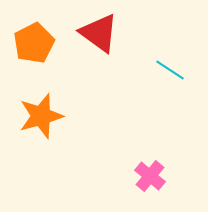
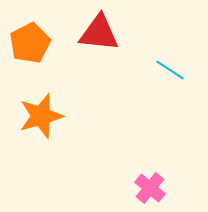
red triangle: rotated 30 degrees counterclockwise
orange pentagon: moved 4 px left
pink cross: moved 12 px down
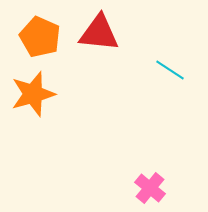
orange pentagon: moved 10 px right, 6 px up; rotated 21 degrees counterclockwise
orange star: moved 8 px left, 22 px up
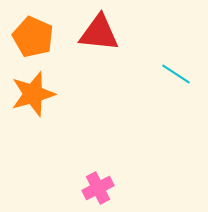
orange pentagon: moved 7 px left
cyan line: moved 6 px right, 4 px down
pink cross: moved 52 px left; rotated 24 degrees clockwise
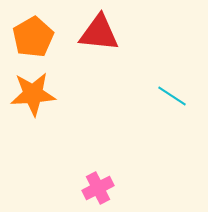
orange pentagon: rotated 18 degrees clockwise
cyan line: moved 4 px left, 22 px down
orange star: rotated 12 degrees clockwise
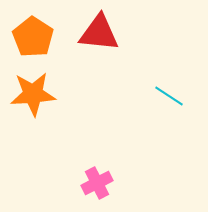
orange pentagon: rotated 9 degrees counterclockwise
cyan line: moved 3 px left
pink cross: moved 1 px left, 5 px up
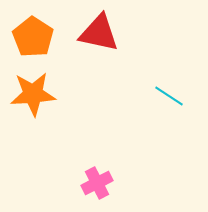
red triangle: rotated 6 degrees clockwise
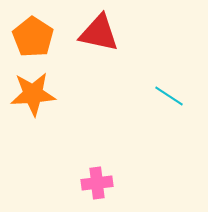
pink cross: rotated 20 degrees clockwise
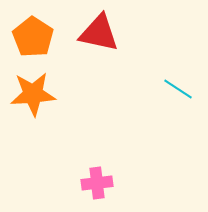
cyan line: moved 9 px right, 7 px up
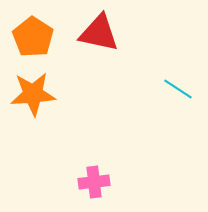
pink cross: moved 3 px left, 1 px up
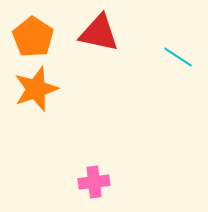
cyan line: moved 32 px up
orange star: moved 3 px right, 5 px up; rotated 15 degrees counterclockwise
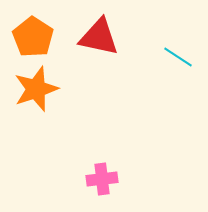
red triangle: moved 4 px down
pink cross: moved 8 px right, 3 px up
